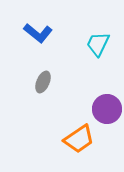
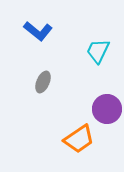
blue L-shape: moved 2 px up
cyan trapezoid: moved 7 px down
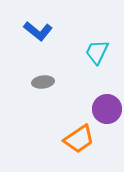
cyan trapezoid: moved 1 px left, 1 px down
gray ellipse: rotated 60 degrees clockwise
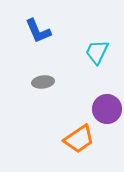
blue L-shape: rotated 28 degrees clockwise
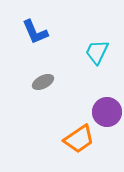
blue L-shape: moved 3 px left, 1 px down
gray ellipse: rotated 20 degrees counterclockwise
purple circle: moved 3 px down
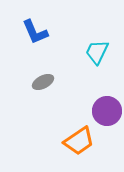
purple circle: moved 1 px up
orange trapezoid: moved 2 px down
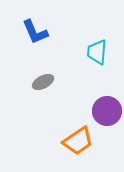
cyan trapezoid: rotated 20 degrees counterclockwise
orange trapezoid: moved 1 px left
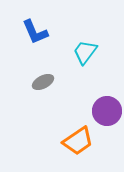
cyan trapezoid: moved 12 px left; rotated 32 degrees clockwise
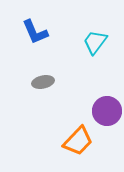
cyan trapezoid: moved 10 px right, 10 px up
gray ellipse: rotated 15 degrees clockwise
orange trapezoid: rotated 12 degrees counterclockwise
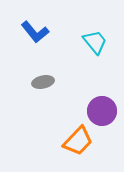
blue L-shape: rotated 16 degrees counterclockwise
cyan trapezoid: rotated 104 degrees clockwise
purple circle: moved 5 px left
